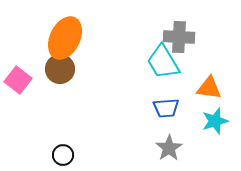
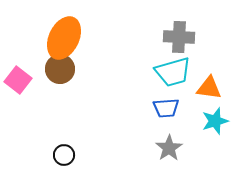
orange ellipse: moved 1 px left
cyan trapezoid: moved 10 px right, 10 px down; rotated 75 degrees counterclockwise
black circle: moved 1 px right
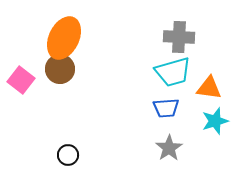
pink square: moved 3 px right
black circle: moved 4 px right
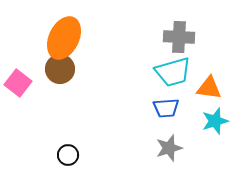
pink square: moved 3 px left, 3 px down
gray star: rotated 16 degrees clockwise
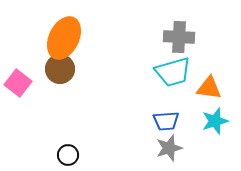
blue trapezoid: moved 13 px down
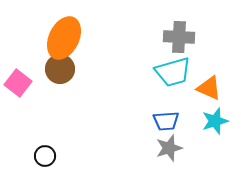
orange triangle: rotated 16 degrees clockwise
black circle: moved 23 px left, 1 px down
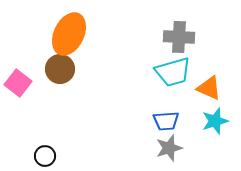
orange ellipse: moved 5 px right, 4 px up
